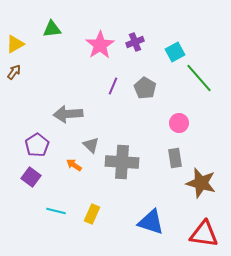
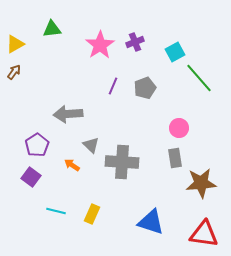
gray pentagon: rotated 20 degrees clockwise
pink circle: moved 5 px down
orange arrow: moved 2 px left
brown star: rotated 20 degrees counterclockwise
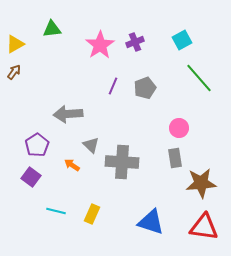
cyan square: moved 7 px right, 12 px up
red triangle: moved 7 px up
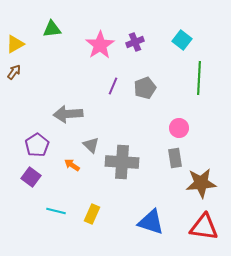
cyan square: rotated 24 degrees counterclockwise
green line: rotated 44 degrees clockwise
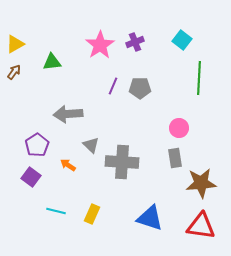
green triangle: moved 33 px down
gray pentagon: moved 5 px left; rotated 20 degrees clockwise
orange arrow: moved 4 px left
blue triangle: moved 1 px left, 4 px up
red triangle: moved 3 px left, 1 px up
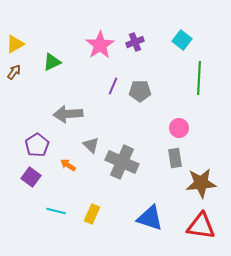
green triangle: rotated 18 degrees counterclockwise
gray pentagon: moved 3 px down
gray cross: rotated 20 degrees clockwise
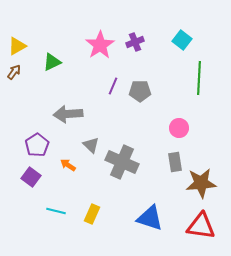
yellow triangle: moved 2 px right, 2 px down
gray rectangle: moved 4 px down
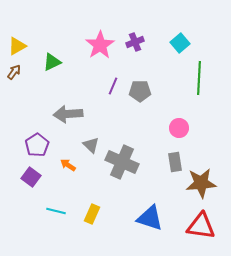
cyan square: moved 2 px left, 3 px down; rotated 12 degrees clockwise
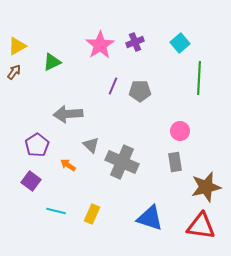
pink circle: moved 1 px right, 3 px down
purple square: moved 4 px down
brown star: moved 5 px right, 4 px down; rotated 8 degrees counterclockwise
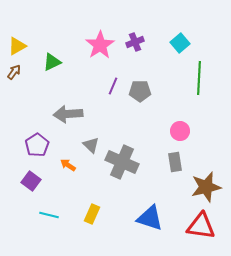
cyan line: moved 7 px left, 4 px down
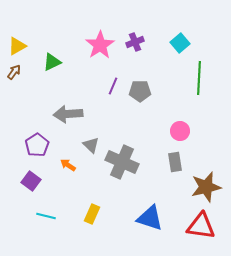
cyan line: moved 3 px left, 1 px down
